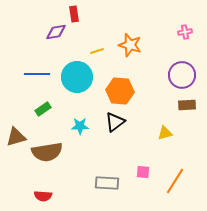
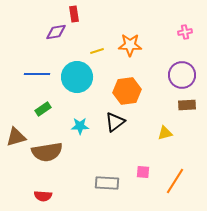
orange star: rotated 15 degrees counterclockwise
orange hexagon: moved 7 px right; rotated 12 degrees counterclockwise
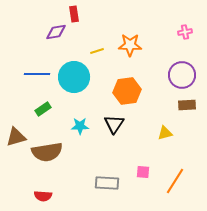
cyan circle: moved 3 px left
black triangle: moved 1 px left, 2 px down; rotated 20 degrees counterclockwise
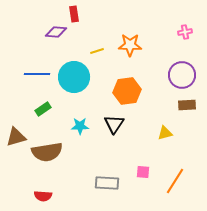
purple diamond: rotated 15 degrees clockwise
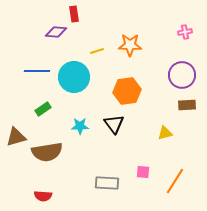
blue line: moved 3 px up
black triangle: rotated 10 degrees counterclockwise
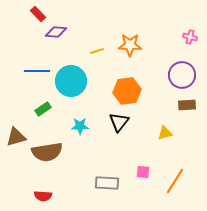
red rectangle: moved 36 px left; rotated 35 degrees counterclockwise
pink cross: moved 5 px right, 5 px down; rotated 24 degrees clockwise
cyan circle: moved 3 px left, 4 px down
black triangle: moved 5 px right, 2 px up; rotated 15 degrees clockwise
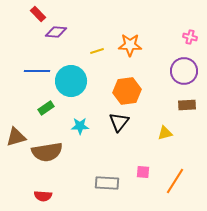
purple circle: moved 2 px right, 4 px up
green rectangle: moved 3 px right, 1 px up
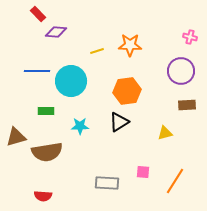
purple circle: moved 3 px left
green rectangle: moved 3 px down; rotated 35 degrees clockwise
black triangle: rotated 20 degrees clockwise
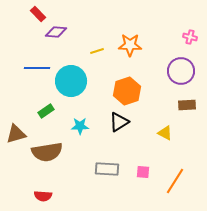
blue line: moved 3 px up
orange hexagon: rotated 12 degrees counterclockwise
green rectangle: rotated 35 degrees counterclockwise
yellow triangle: rotated 42 degrees clockwise
brown triangle: moved 3 px up
gray rectangle: moved 14 px up
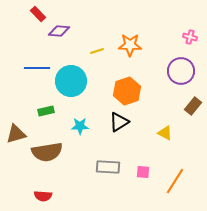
purple diamond: moved 3 px right, 1 px up
brown rectangle: moved 6 px right, 1 px down; rotated 48 degrees counterclockwise
green rectangle: rotated 21 degrees clockwise
gray rectangle: moved 1 px right, 2 px up
